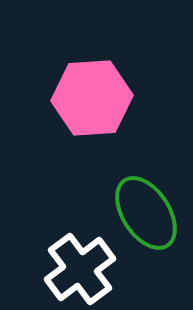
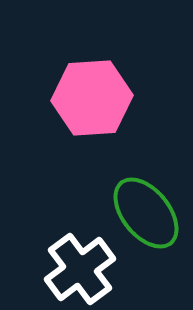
green ellipse: rotated 6 degrees counterclockwise
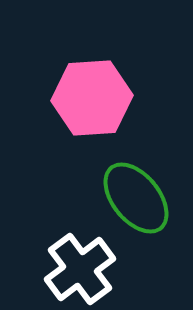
green ellipse: moved 10 px left, 15 px up
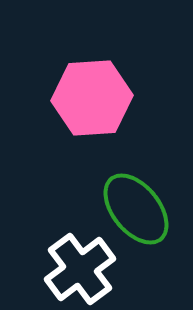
green ellipse: moved 11 px down
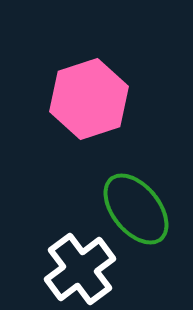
pink hexagon: moved 3 px left, 1 px down; rotated 14 degrees counterclockwise
